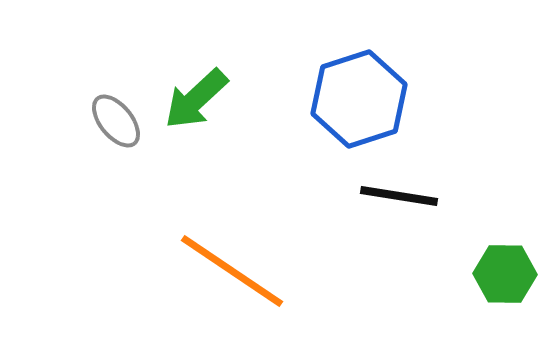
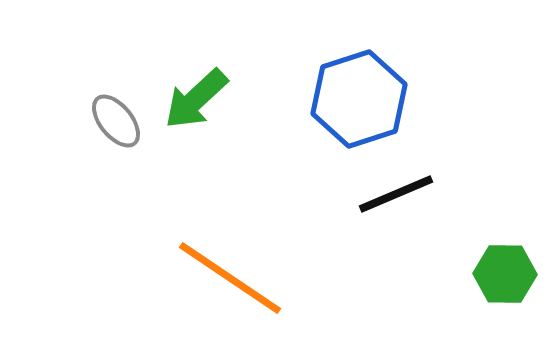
black line: moved 3 px left, 2 px up; rotated 32 degrees counterclockwise
orange line: moved 2 px left, 7 px down
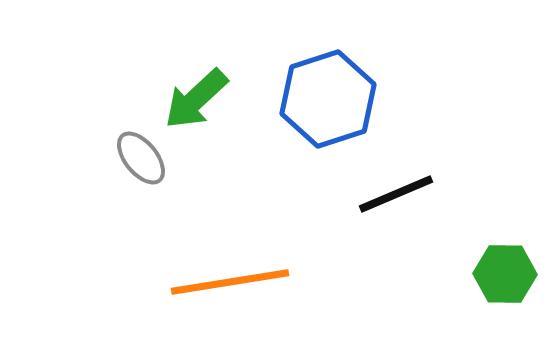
blue hexagon: moved 31 px left
gray ellipse: moved 25 px right, 37 px down
orange line: moved 4 px down; rotated 43 degrees counterclockwise
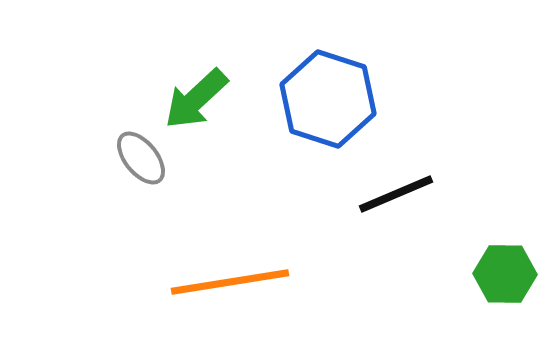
blue hexagon: rotated 24 degrees counterclockwise
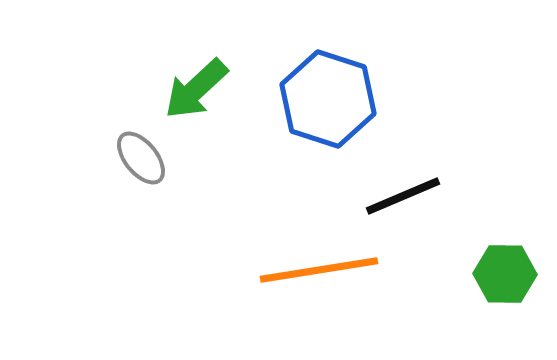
green arrow: moved 10 px up
black line: moved 7 px right, 2 px down
orange line: moved 89 px right, 12 px up
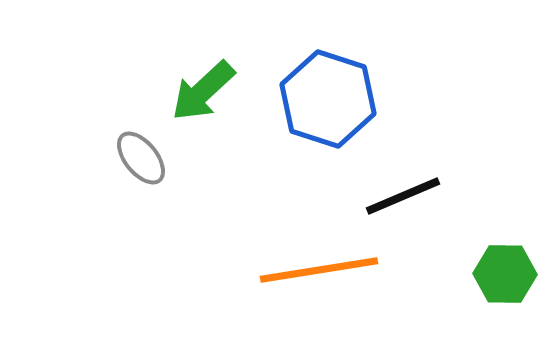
green arrow: moved 7 px right, 2 px down
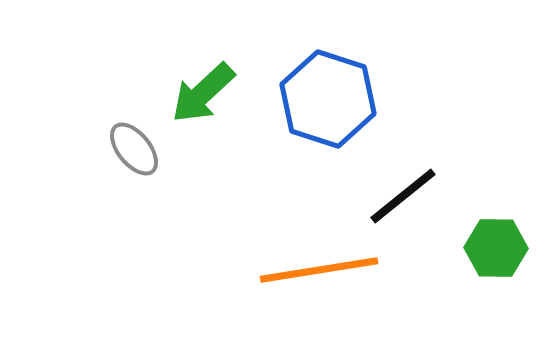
green arrow: moved 2 px down
gray ellipse: moved 7 px left, 9 px up
black line: rotated 16 degrees counterclockwise
green hexagon: moved 9 px left, 26 px up
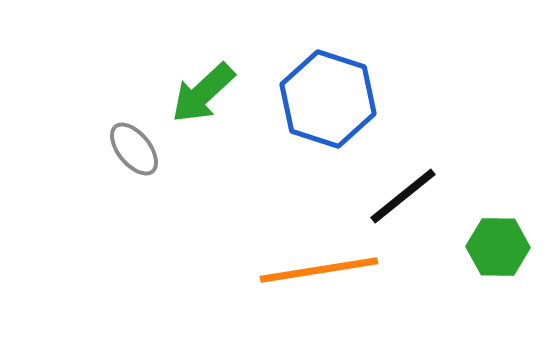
green hexagon: moved 2 px right, 1 px up
